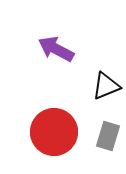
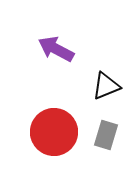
gray rectangle: moved 2 px left, 1 px up
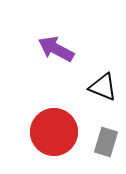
black triangle: moved 3 px left, 1 px down; rotated 44 degrees clockwise
gray rectangle: moved 7 px down
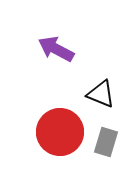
black triangle: moved 2 px left, 7 px down
red circle: moved 6 px right
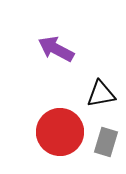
black triangle: rotated 32 degrees counterclockwise
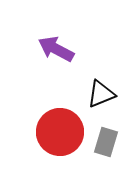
black triangle: rotated 12 degrees counterclockwise
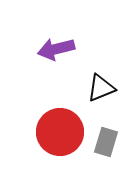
purple arrow: rotated 42 degrees counterclockwise
black triangle: moved 6 px up
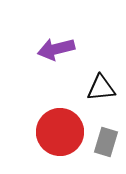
black triangle: rotated 16 degrees clockwise
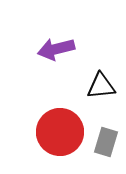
black triangle: moved 2 px up
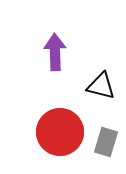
purple arrow: moved 1 px left, 3 px down; rotated 102 degrees clockwise
black triangle: rotated 20 degrees clockwise
